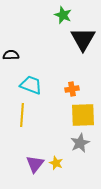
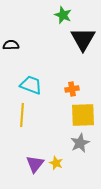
black semicircle: moved 10 px up
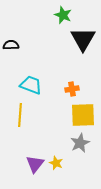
yellow line: moved 2 px left
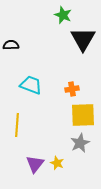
yellow line: moved 3 px left, 10 px down
yellow star: moved 1 px right
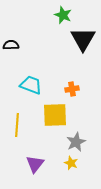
yellow square: moved 28 px left
gray star: moved 4 px left, 1 px up
yellow star: moved 14 px right
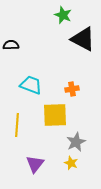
black triangle: rotated 32 degrees counterclockwise
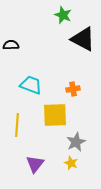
orange cross: moved 1 px right
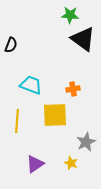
green star: moved 7 px right; rotated 18 degrees counterclockwise
black triangle: rotated 8 degrees clockwise
black semicircle: rotated 112 degrees clockwise
yellow line: moved 4 px up
gray star: moved 10 px right
purple triangle: rotated 18 degrees clockwise
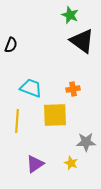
green star: rotated 18 degrees clockwise
black triangle: moved 1 px left, 2 px down
cyan trapezoid: moved 3 px down
gray star: rotated 24 degrees clockwise
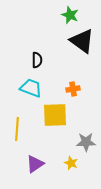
black semicircle: moved 26 px right, 15 px down; rotated 21 degrees counterclockwise
yellow line: moved 8 px down
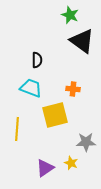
orange cross: rotated 16 degrees clockwise
yellow square: rotated 12 degrees counterclockwise
purple triangle: moved 10 px right, 4 px down
